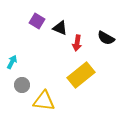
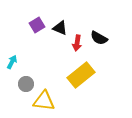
purple square: moved 4 px down; rotated 28 degrees clockwise
black semicircle: moved 7 px left
gray circle: moved 4 px right, 1 px up
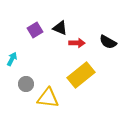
purple square: moved 2 px left, 5 px down
black semicircle: moved 9 px right, 4 px down
red arrow: rotated 98 degrees counterclockwise
cyan arrow: moved 3 px up
yellow triangle: moved 4 px right, 3 px up
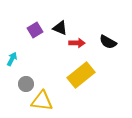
yellow triangle: moved 6 px left, 3 px down
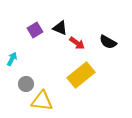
red arrow: rotated 35 degrees clockwise
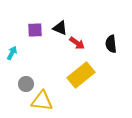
purple square: rotated 28 degrees clockwise
black semicircle: moved 3 px right, 2 px down; rotated 54 degrees clockwise
cyan arrow: moved 6 px up
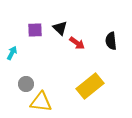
black triangle: rotated 21 degrees clockwise
black semicircle: moved 3 px up
yellow rectangle: moved 9 px right, 11 px down
yellow triangle: moved 1 px left, 1 px down
